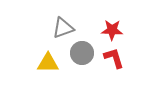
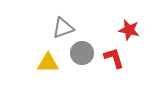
red star: moved 17 px right; rotated 10 degrees clockwise
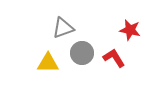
red star: moved 1 px right
red L-shape: rotated 15 degrees counterclockwise
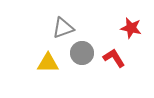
red star: moved 1 px right, 2 px up
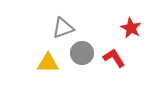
red star: rotated 15 degrees clockwise
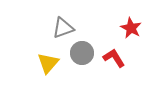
yellow triangle: rotated 50 degrees counterclockwise
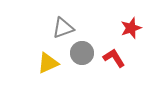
red star: rotated 25 degrees clockwise
yellow triangle: rotated 25 degrees clockwise
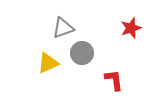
red L-shape: moved 22 px down; rotated 25 degrees clockwise
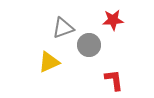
red star: moved 18 px left, 8 px up; rotated 15 degrees clockwise
gray circle: moved 7 px right, 8 px up
yellow triangle: moved 1 px right, 1 px up
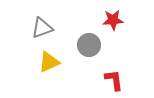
gray triangle: moved 21 px left
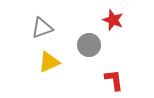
red star: rotated 25 degrees clockwise
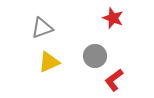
red star: moved 2 px up
gray circle: moved 6 px right, 11 px down
red L-shape: rotated 120 degrees counterclockwise
